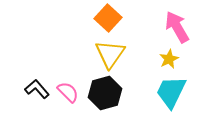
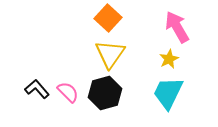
cyan trapezoid: moved 3 px left, 1 px down
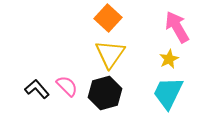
pink semicircle: moved 1 px left, 6 px up
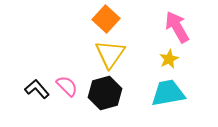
orange square: moved 2 px left, 1 px down
cyan trapezoid: rotated 54 degrees clockwise
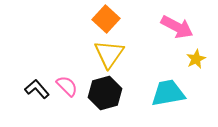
pink arrow: rotated 148 degrees clockwise
yellow triangle: moved 1 px left
yellow star: moved 27 px right
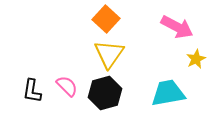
black L-shape: moved 5 px left, 2 px down; rotated 130 degrees counterclockwise
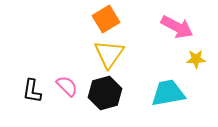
orange square: rotated 16 degrees clockwise
yellow star: rotated 24 degrees clockwise
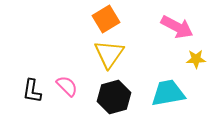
black hexagon: moved 9 px right, 4 px down
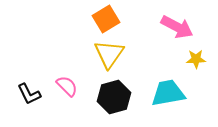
black L-shape: moved 3 px left, 3 px down; rotated 35 degrees counterclockwise
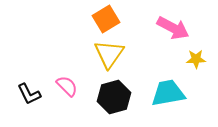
pink arrow: moved 4 px left, 1 px down
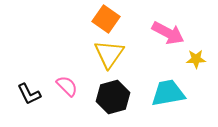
orange square: rotated 24 degrees counterclockwise
pink arrow: moved 5 px left, 5 px down
black hexagon: moved 1 px left
